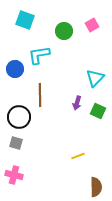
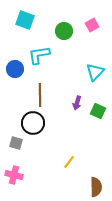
cyan triangle: moved 6 px up
black circle: moved 14 px right, 6 px down
yellow line: moved 9 px left, 6 px down; rotated 32 degrees counterclockwise
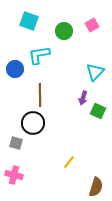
cyan square: moved 4 px right, 1 px down
purple arrow: moved 6 px right, 5 px up
brown semicircle: rotated 18 degrees clockwise
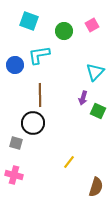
blue circle: moved 4 px up
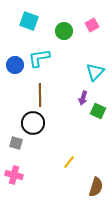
cyan L-shape: moved 3 px down
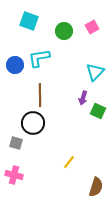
pink square: moved 2 px down
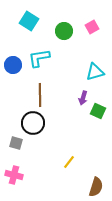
cyan square: rotated 12 degrees clockwise
blue circle: moved 2 px left
cyan triangle: rotated 30 degrees clockwise
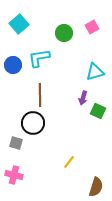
cyan square: moved 10 px left, 3 px down; rotated 18 degrees clockwise
green circle: moved 2 px down
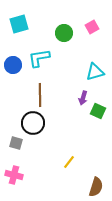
cyan square: rotated 24 degrees clockwise
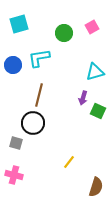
brown line: moved 1 px left; rotated 15 degrees clockwise
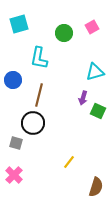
cyan L-shape: rotated 70 degrees counterclockwise
blue circle: moved 15 px down
pink cross: rotated 30 degrees clockwise
